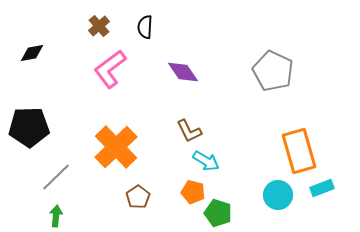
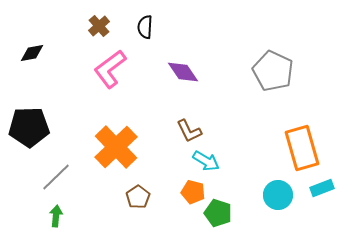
orange rectangle: moved 3 px right, 3 px up
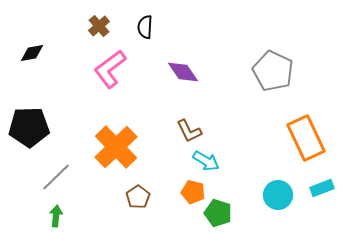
orange rectangle: moved 4 px right, 10 px up; rotated 9 degrees counterclockwise
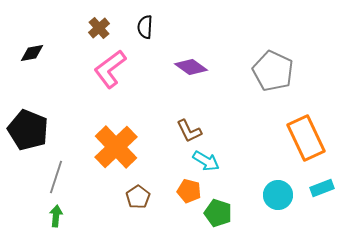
brown cross: moved 2 px down
purple diamond: moved 8 px right, 5 px up; rotated 20 degrees counterclockwise
black pentagon: moved 1 px left, 3 px down; rotated 24 degrees clockwise
gray line: rotated 28 degrees counterclockwise
orange pentagon: moved 4 px left, 1 px up
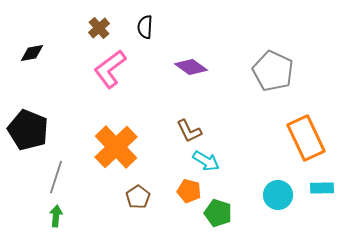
cyan rectangle: rotated 20 degrees clockwise
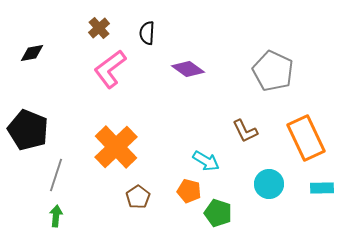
black semicircle: moved 2 px right, 6 px down
purple diamond: moved 3 px left, 2 px down
brown L-shape: moved 56 px right
gray line: moved 2 px up
cyan circle: moved 9 px left, 11 px up
